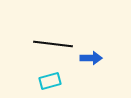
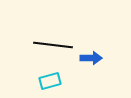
black line: moved 1 px down
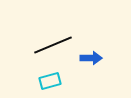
black line: rotated 30 degrees counterclockwise
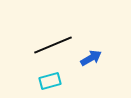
blue arrow: rotated 30 degrees counterclockwise
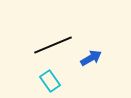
cyan rectangle: rotated 70 degrees clockwise
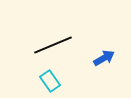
blue arrow: moved 13 px right
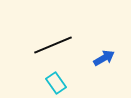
cyan rectangle: moved 6 px right, 2 px down
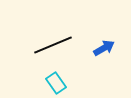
blue arrow: moved 10 px up
